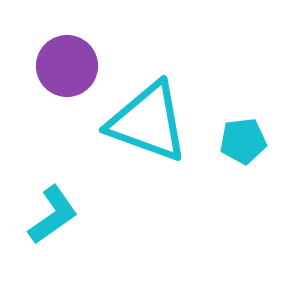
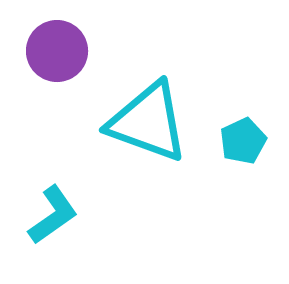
purple circle: moved 10 px left, 15 px up
cyan pentagon: rotated 18 degrees counterclockwise
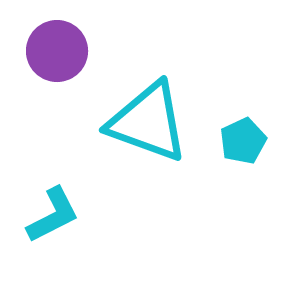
cyan L-shape: rotated 8 degrees clockwise
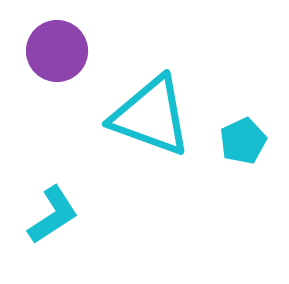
cyan triangle: moved 3 px right, 6 px up
cyan L-shape: rotated 6 degrees counterclockwise
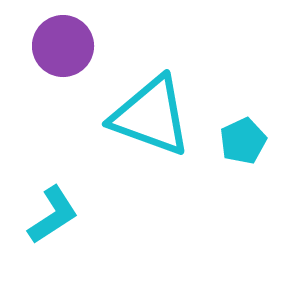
purple circle: moved 6 px right, 5 px up
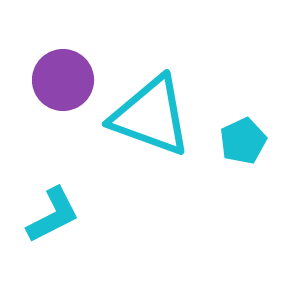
purple circle: moved 34 px down
cyan L-shape: rotated 6 degrees clockwise
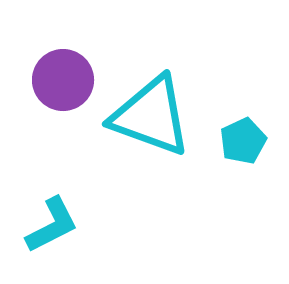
cyan L-shape: moved 1 px left, 10 px down
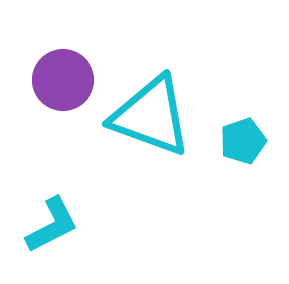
cyan pentagon: rotated 6 degrees clockwise
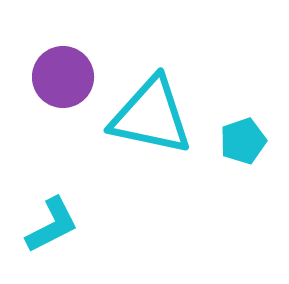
purple circle: moved 3 px up
cyan triangle: rotated 8 degrees counterclockwise
